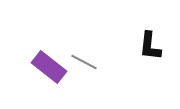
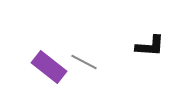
black L-shape: rotated 92 degrees counterclockwise
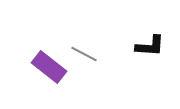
gray line: moved 8 px up
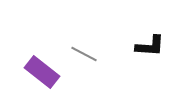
purple rectangle: moved 7 px left, 5 px down
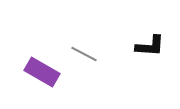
purple rectangle: rotated 8 degrees counterclockwise
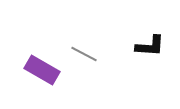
purple rectangle: moved 2 px up
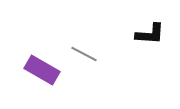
black L-shape: moved 12 px up
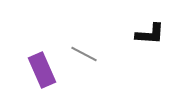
purple rectangle: rotated 36 degrees clockwise
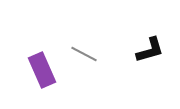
black L-shape: moved 16 px down; rotated 20 degrees counterclockwise
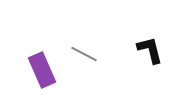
black L-shape: rotated 88 degrees counterclockwise
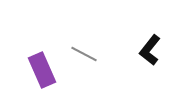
black L-shape: rotated 128 degrees counterclockwise
